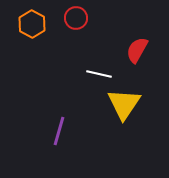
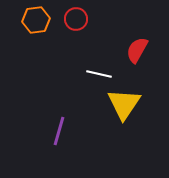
red circle: moved 1 px down
orange hexagon: moved 4 px right, 4 px up; rotated 24 degrees clockwise
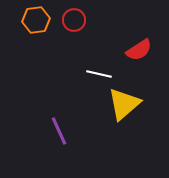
red circle: moved 2 px left, 1 px down
red semicircle: moved 2 px right; rotated 152 degrees counterclockwise
yellow triangle: rotated 15 degrees clockwise
purple line: rotated 40 degrees counterclockwise
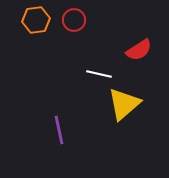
purple line: moved 1 px up; rotated 12 degrees clockwise
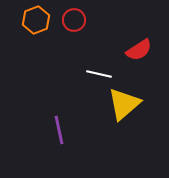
orange hexagon: rotated 12 degrees counterclockwise
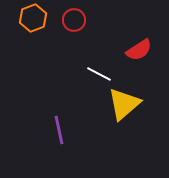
orange hexagon: moved 3 px left, 2 px up
white line: rotated 15 degrees clockwise
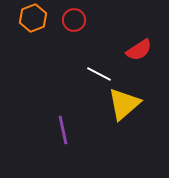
purple line: moved 4 px right
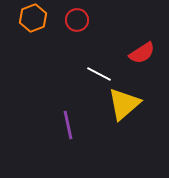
red circle: moved 3 px right
red semicircle: moved 3 px right, 3 px down
purple line: moved 5 px right, 5 px up
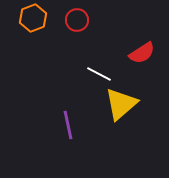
yellow triangle: moved 3 px left
